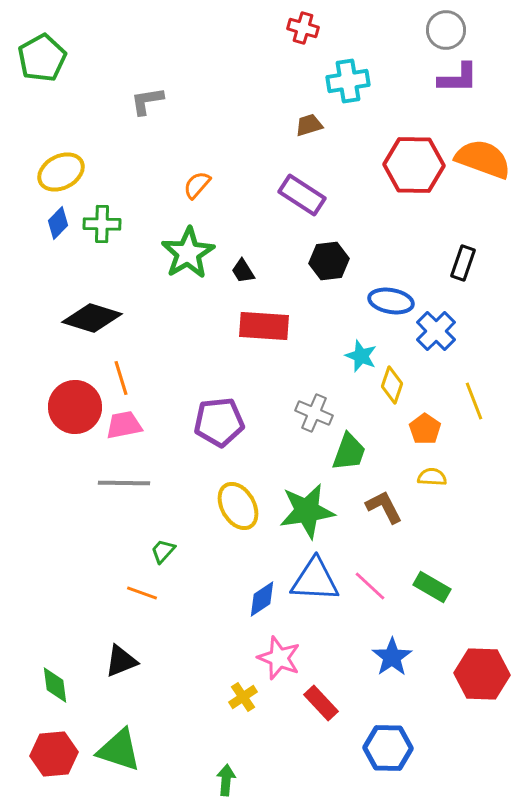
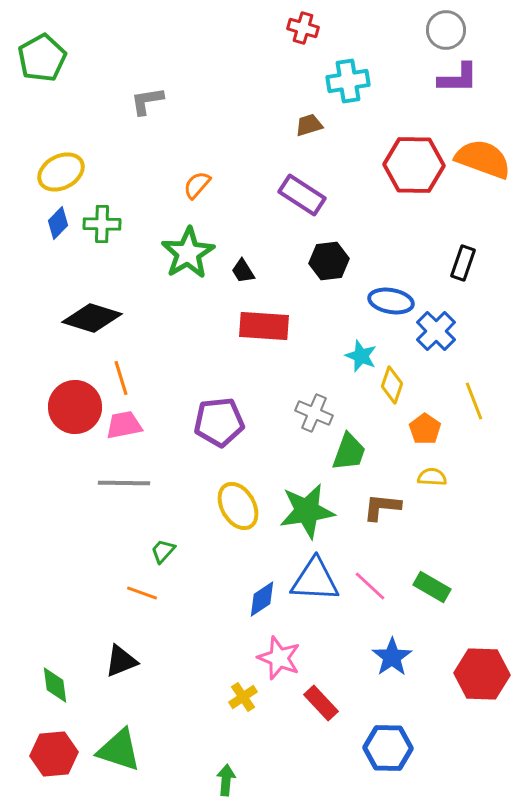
brown L-shape at (384, 507): moved 2 px left; rotated 57 degrees counterclockwise
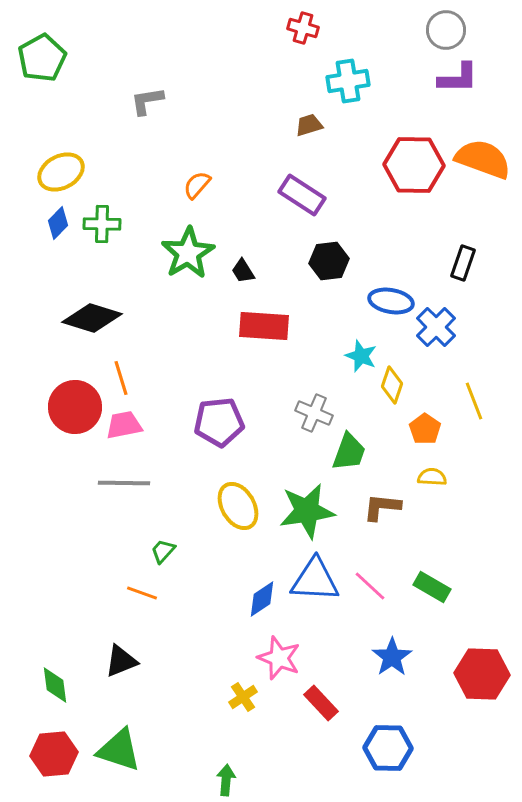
blue cross at (436, 331): moved 4 px up
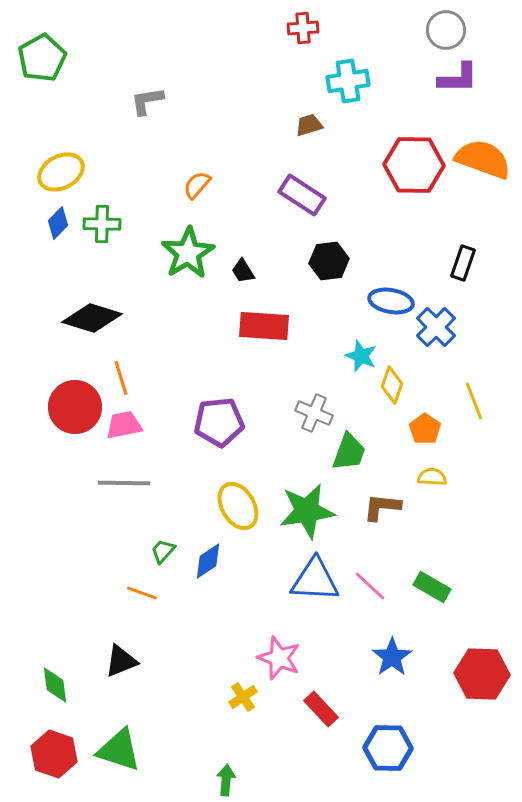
red cross at (303, 28): rotated 20 degrees counterclockwise
blue diamond at (262, 599): moved 54 px left, 38 px up
red rectangle at (321, 703): moved 6 px down
red hexagon at (54, 754): rotated 24 degrees clockwise
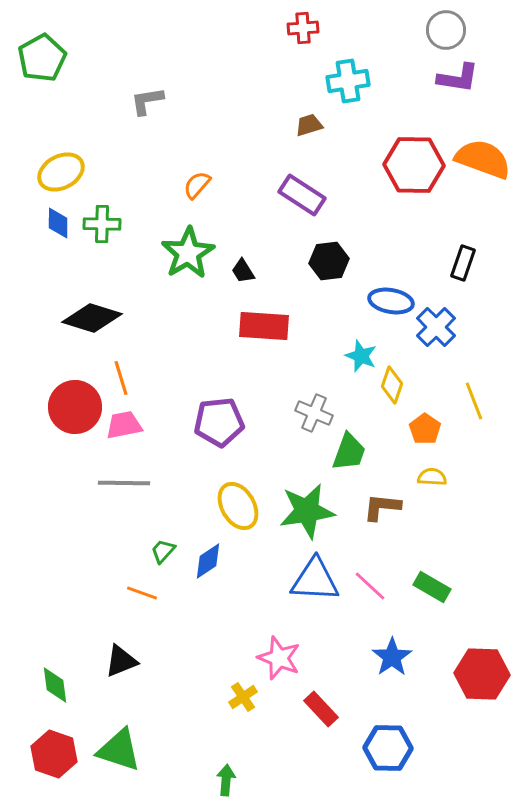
purple L-shape at (458, 78): rotated 9 degrees clockwise
blue diamond at (58, 223): rotated 44 degrees counterclockwise
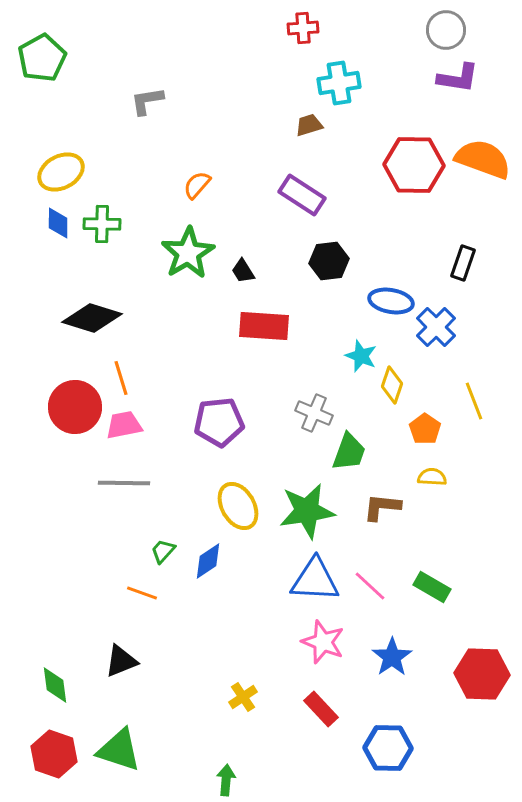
cyan cross at (348, 81): moved 9 px left, 2 px down
pink star at (279, 658): moved 44 px right, 16 px up
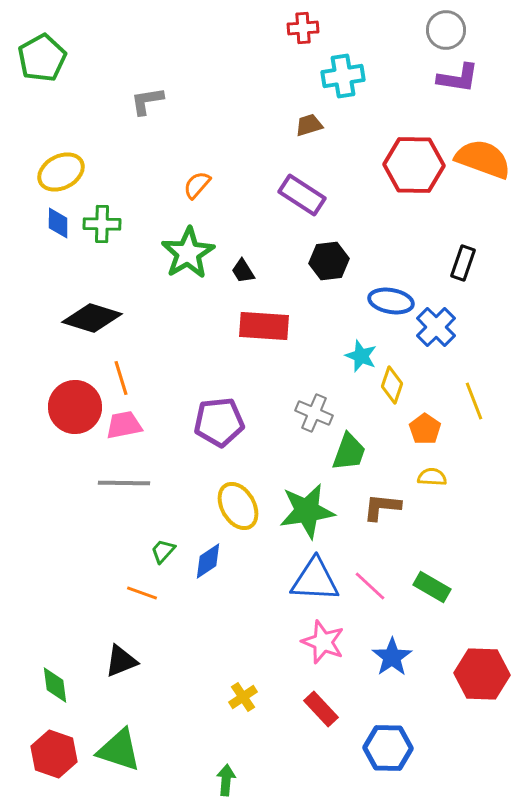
cyan cross at (339, 83): moved 4 px right, 7 px up
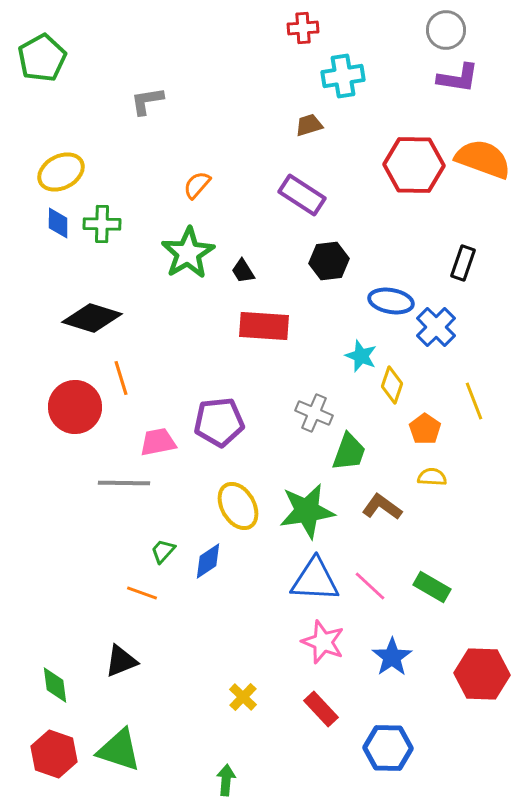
pink trapezoid at (124, 425): moved 34 px right, 17 px down
brown L-shape at (382, 507): rotated 30 degrees clockwise
yellow cross at (243, 697): rotated 12 degrees counterclockwise
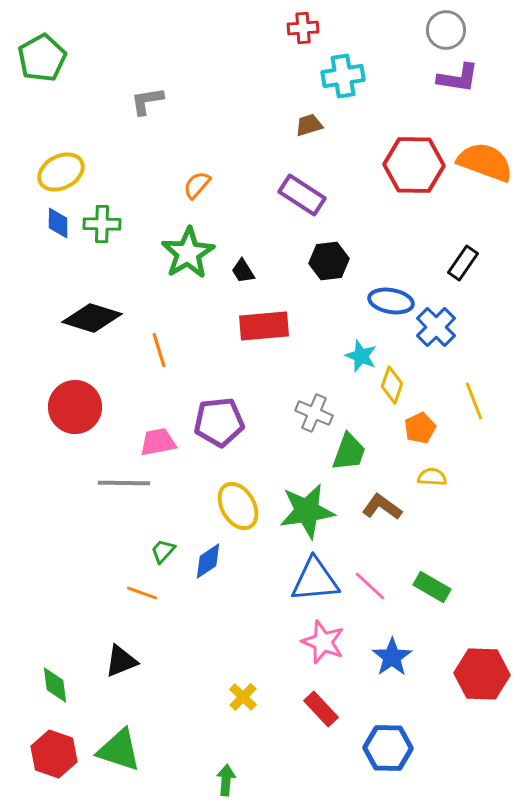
orange semicircle at (483, 159): moved 2 px right, 3 px down
black rectangle at (463, 263): rotated 16 degrees clockwise
red rectangle at (264, 326): rotated 9 degrees counterclockwise
orange line at (121, 378): moved 38 px right, 28 px up
orange pentagon at (425, 429): moved 5 px left, 1 px up; rotated 12 degrees clockwise
blue triangle at (315, 580): rotated 8 degrees counterclockwise
